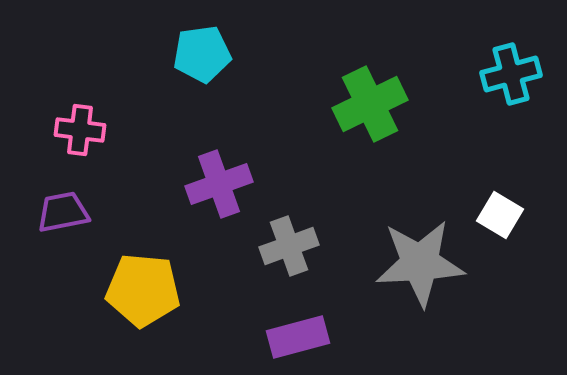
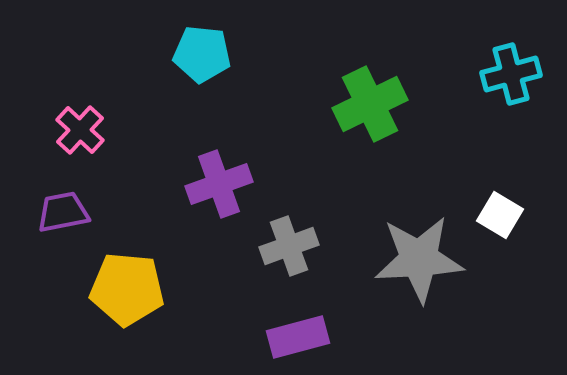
cyan pentagon: rotated 14 degrees clockwise
pink cross: rotated 36 degrees clockwise
gray star: moved 1 px left, 4 px up
yellow pentagon: moved 16 px left, 1 px up
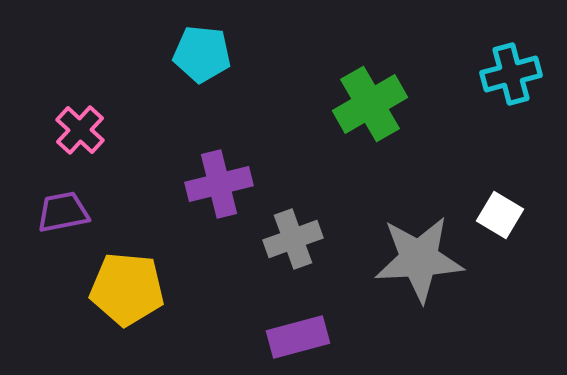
green cross: rotated 4 degrees counterclockwise
purple cross: rotated 6 degrees clockwise
gray cross: moved 4 px right, 7 px up
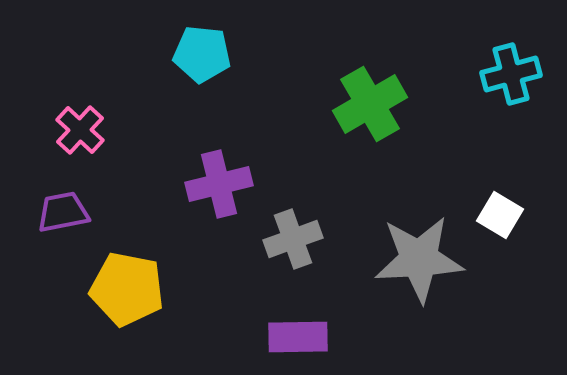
yellow pentagon: rotated 6 degrees clockwise
purple rectangle: rotated 14 degrees clockwise
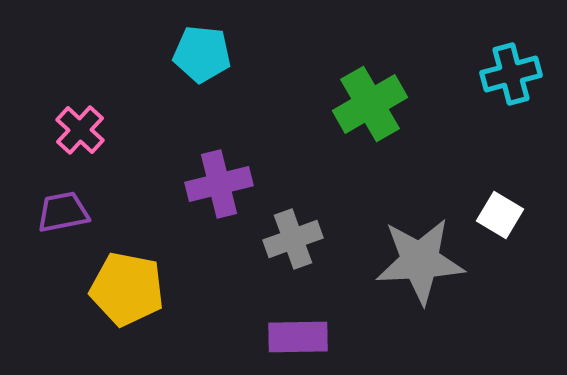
gray star: moved 1 px right, 2 px down
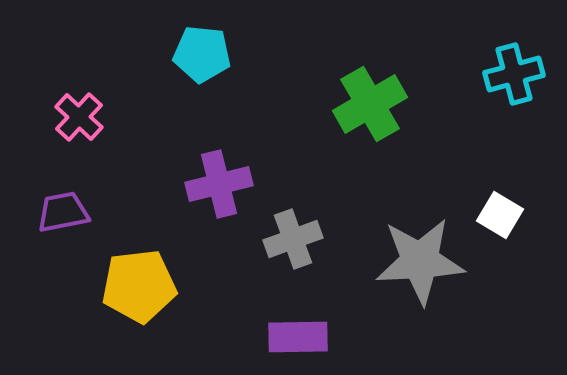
cyan cross: moved 3 px right
pink cross: moved 1 px left, 13 px up
yellow pentagon: moved 12 px right, 3 px up; rotated 18 degrees counterclockwise
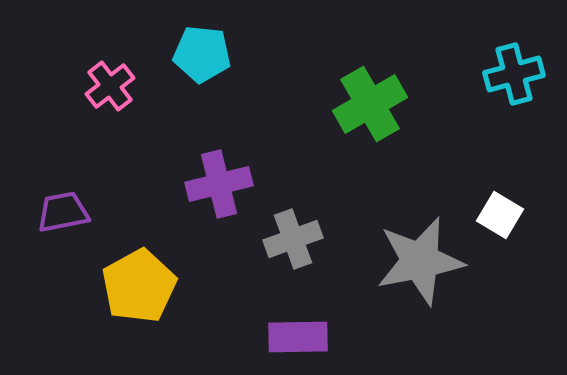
pink cross: moved 31 px right, 31 px up; rotated 9 degrees clockwise
gray star: rotated 8 degrees counterclockwise
yellow pentagon: rotated 22 degrees counterclockwise
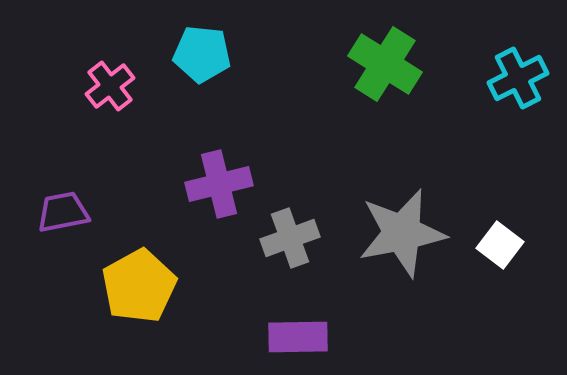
cyan cross: moved 4 px right, 4 px down; rotated 12 degrees counterclockwise
green cross: moved 15 px right, 40 px up; rotated 28 degrees counterclockwise
white square: moved 30 px down; rotated 6 degrees clockwise
gray cross: moved 3 px left, 1 px up
gray star: moved 18 px left, 28 px up
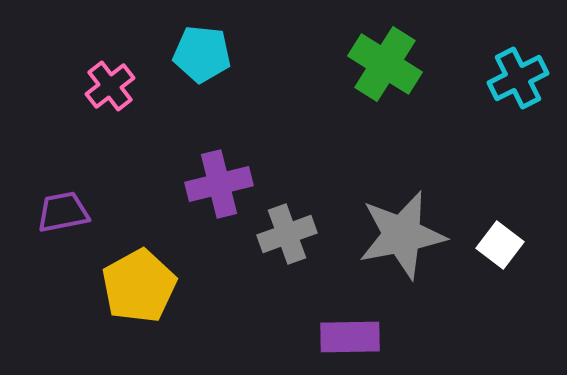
gray star: moved 2 px down
gray cross: moved 3 px left, 4 px up
purple rectangle: moved 52 px right
